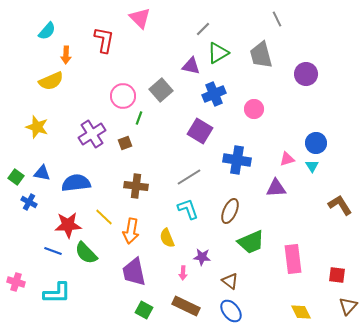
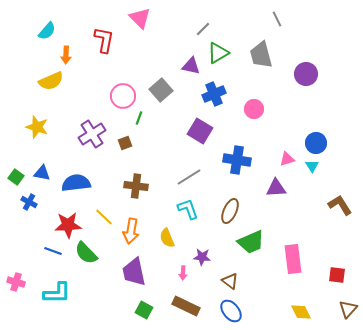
brown triangle at (348, 306): moved 3 px down
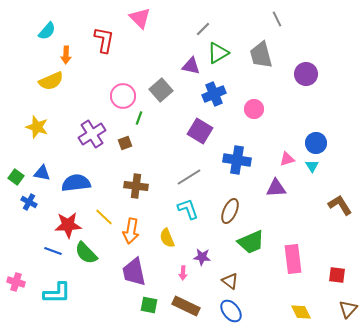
green square at (144, 310): moved 5 px right, 5 px up; rotated 18 degrees counterclockwise
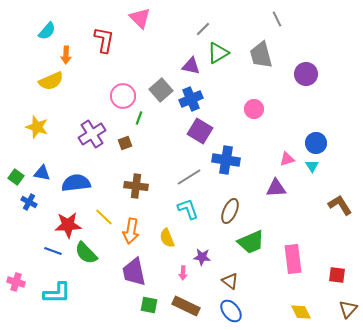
blue cross at (214, 94): moved 23 px left, 5 px down
blue cross at (237, 160): moved 11 px left
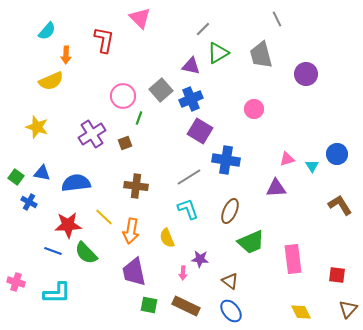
blue circle at (316, 143): moved 21 px right, 11 px down
purple star at (202, 257): moved 2 px left, 2 px down
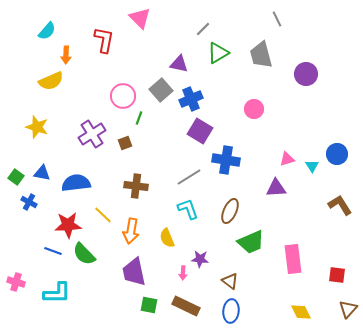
purple triangle at (191, 66): moved 12 px left, 2 px up
yellow line at (104, 217): moved 1 px left, 2 px up
green semicircle at (86, 253): moved 2 px left, 1 px down
blue ellipse at (231, 311): rotated 45 degrees clockwise
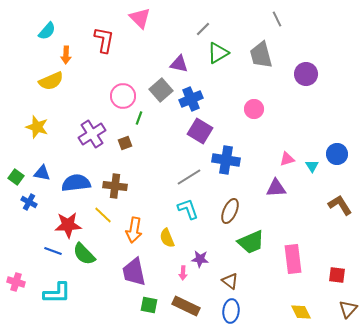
brown cross at (136, 186): moved 21 px left
orange arrow at (131, 231): moved 3 px right, 1 px up
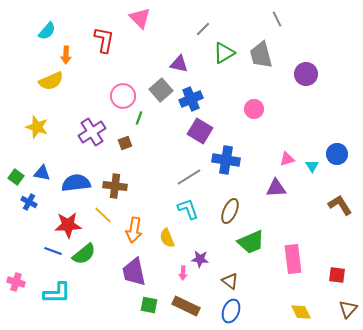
green triangle at (218, 53): moved 6 px right
purple cross at (92, 134): moved 2 px up
green semicircle at (84, 254): rotated 85 degrees counterclockwise
blue ellipse at (231, 311): rotated 15 degrees clockwise
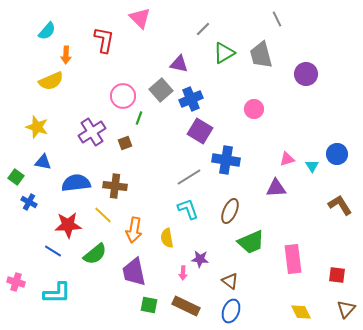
blue triangle at (42, 173): moved 1 px right, 11 px up
yellow semicircle at (167, 238): rotated 12 degrees clockwise
blue line at (53, 251): rotated 12 degrees clockwise
green semicircle at (84, 254): moved 11 px right
brown triangle at (348, 309): moved 2 px left
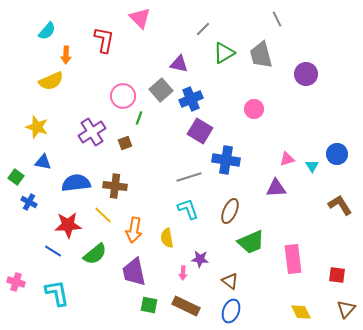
gray line at (189, 177): rotated 15 degrees clockwise
cyan L-shape at (57, 293): rotated 100 degrees counterclockwise
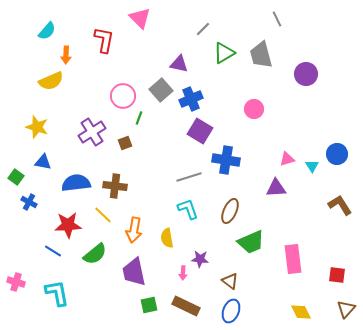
green square at (149, 305): rotated 24 degrees counterclockwise
